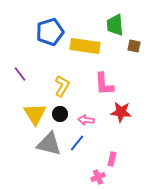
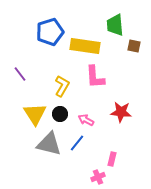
pink L-shape: moved 9 px left, 7 px up
pink arrow: rotated 21 degrees clockwise
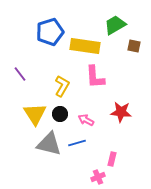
green trapezoid: rotated 65 degrees clockwise
blue line: rotated 36 degrees clockwise
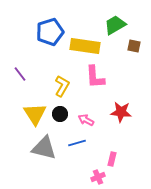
gray triangle: moved 5 px left, 4 px down
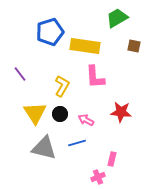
green trapezoid: moved 2 px right, 7 px up
yellow triangle: moved 1 px up
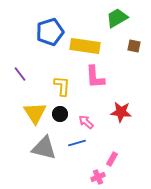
yellow L-shape: rotated 25 degrees counterclockwise
pink arrow: moved 2 px down; rotated 14 degrees clockwise
pink rectangle: rotated 16 degrees clockwise
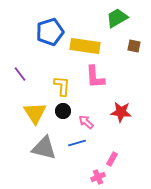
black circle: moved 3 px right, 3 px up
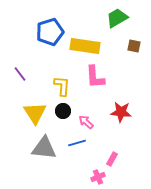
gray triangle: rotated 8 degrees counterclockwise
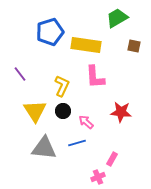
yellow rectangle: moved 1 px right, 1 px up
yellow L-shape: rotated 20 degrees clockwise
yellow triangle: moved 2 px up
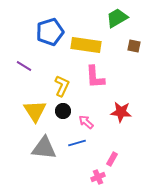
purple line: moved 4 px right, 8 px up; rotated 21 degrees counterclockwise
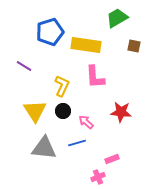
pink rectangle: rotated 40 degrees clockwise
